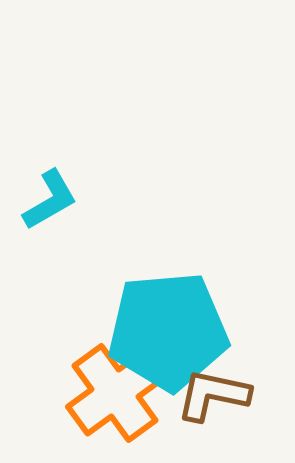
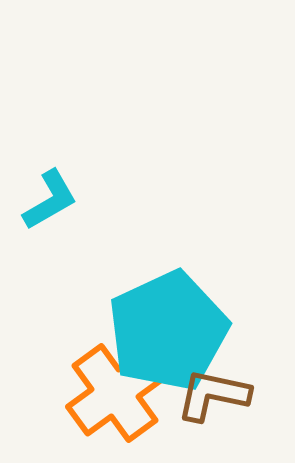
cyan pentagon: rotated 20 degrees counterclockwise
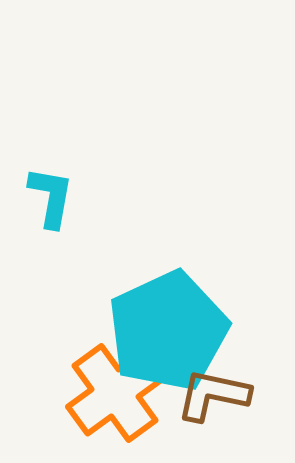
cyan L-shape: moved 1 px right, 3 px up; rotated 50 degrees counterclockwise
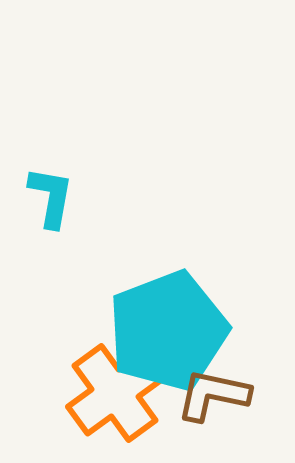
cyan pentagon: rotated 4 degrees clockwise
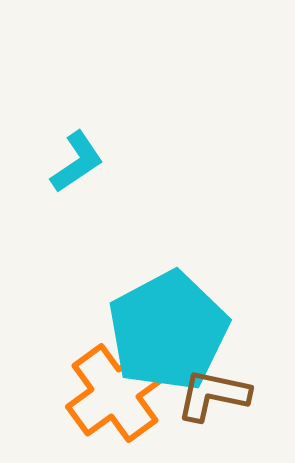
cyan L-shape: moved 26 px right, 35 px up; rotated 46 degrees clockwise
cyan pentagon: rotated 7 degrees counterclockwise
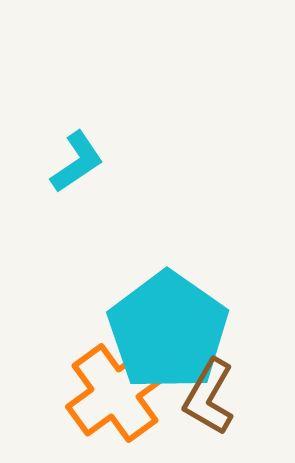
cyan pentagon: rotated 9 degrees counterclockwise
brown L-shape: moved 4 px left, 2 px down; rotated 72 degrees counterclockwise
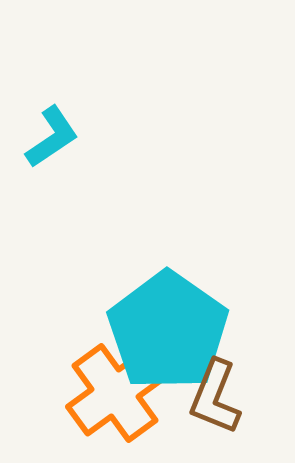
cyan L-shape: moved 25 px left, 25 px up
brown L-shape: moved 6 px right; rotated 8 degrees counterclockwise
